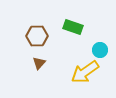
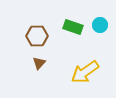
cyan circle: moved 25 px up
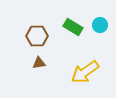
green rectangle: rotated 12 degrees clockwise
brown triangle: rotated 40 degrees clockwise
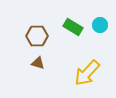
brown triangle: moved 1 px left; rotated 24 degrees clockwise
yellow arrow: moved 2 px right, 1 px down; rotated 12 degrees counterclockwise
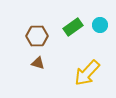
green rectangle: rotated 66 degrees counterclockwise
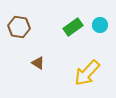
brown hexagon: moved 18 px left, 9 px up; rotated 10 degrees clockwise
brown triangle: rotated 16 degrees clockwise
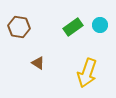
yellow arrow: rotated 24 degrees counterclockwise
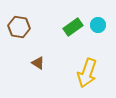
cyan circle: moved 2 px left
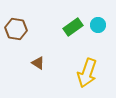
brown hexagon: moved 3 px left, 2 px down
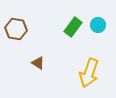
green rectangle: rotated 18 degrees counterclockwise
yellow arrow: moved 2 px right
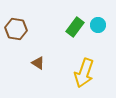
green rectangle: moved 2 px right
yellow arrow: moved 5 px left
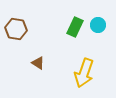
green rectangle: rotated 12 degrees counterclockwise
